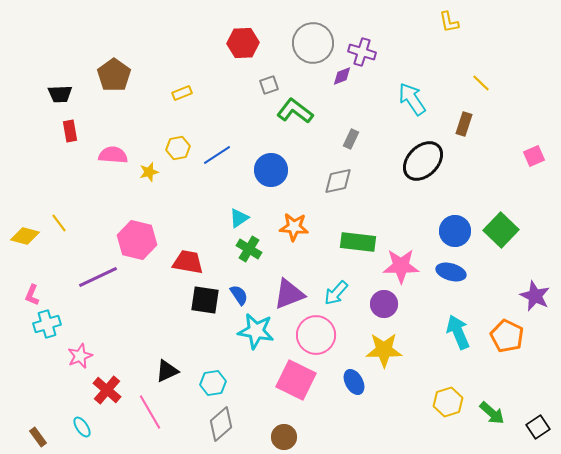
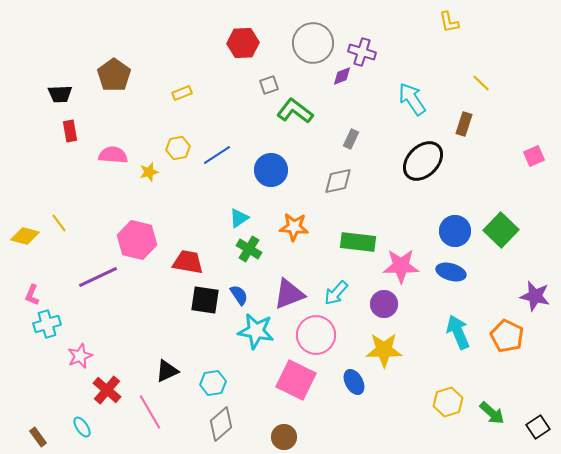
purple star at (535, 296): rotated 12 degrees counterclockwise
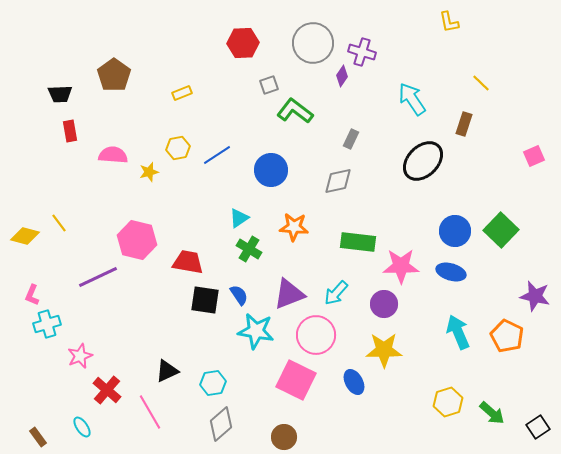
purple diamond at (342, 76): rotated 35 degrees counterclockwise
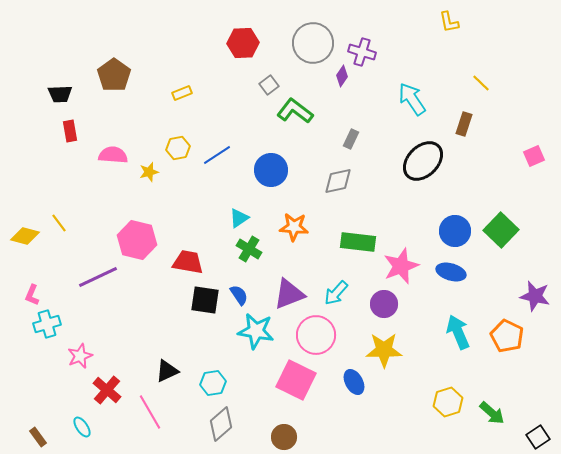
gray square at (269, 85): rotated 18 degrees counterclockwise
pink star at (401, 266): rotated 21 degrees counterclockwise
black square at (538, 427): moved 10 px down
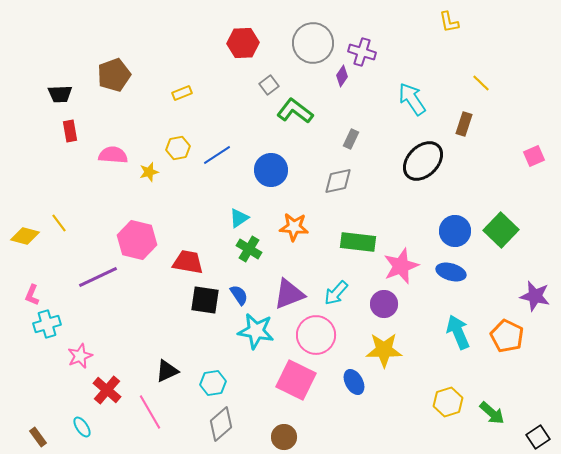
brown pentagon at (114, 75): rotated 16 degrees clockwise
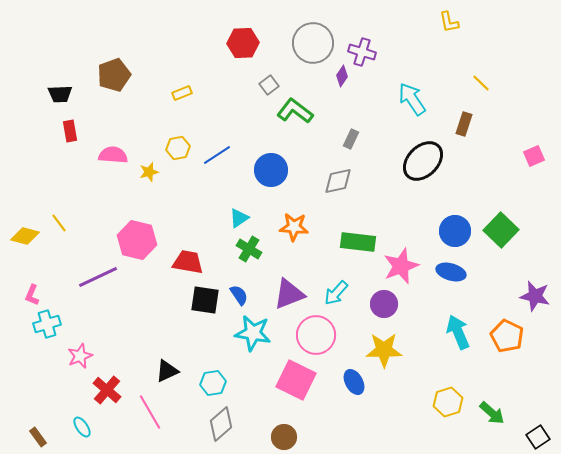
cyan star at (256, 331): moved 3 px left, 2 px down
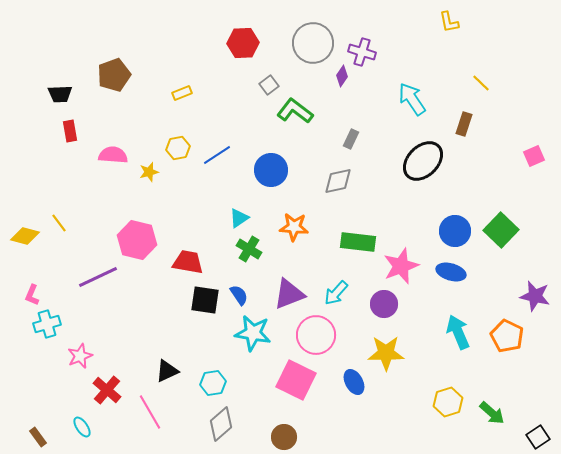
yellow star at (384, 350): moved 2 px right, 3 px down
